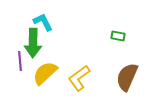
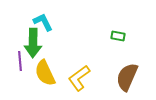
yellow semicircle: rotated 72 degrees counterclockwise
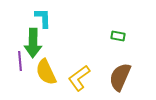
cyan L-shape: moved 4 px up; rotated 25 degrees clockwise
yellow semicircle: moved 1 px right, 1 px up
brown semicircle: moved 7 px left
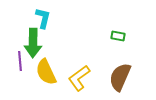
cyan L-shape: rotated 15 degrees clockwise
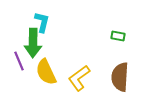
cyan L-shape: moved 1 px left, 4 px down
purple line: moved 1 px left; rotated 18 degrees counterclockwise
brown semicircle: rotated 20 degrees counterclockwise
